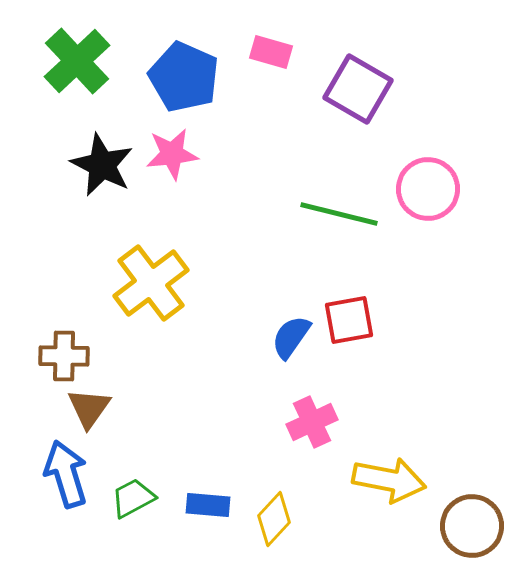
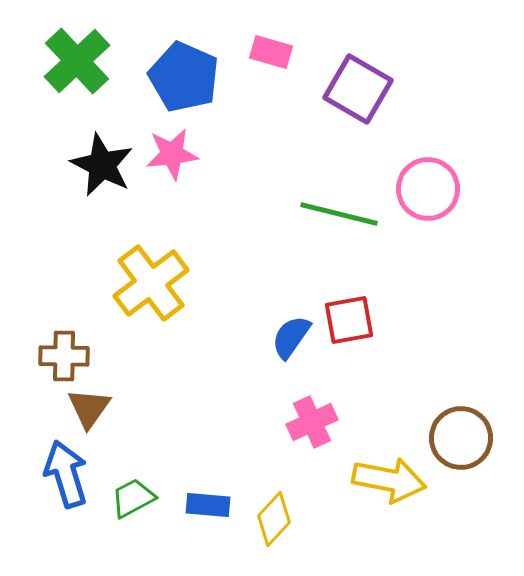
brown circle: moved 11 px left, 88 px up
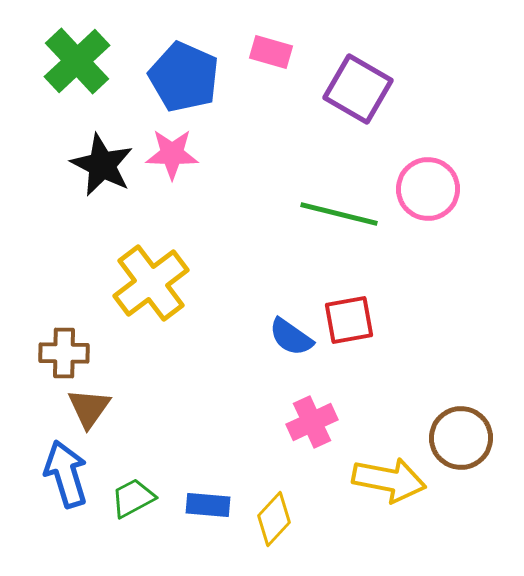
pink star: rotated 8 degrees clockwise
blue semicircle: rotated 90 degrees counterclockwise
brown cross: moved 3 px up
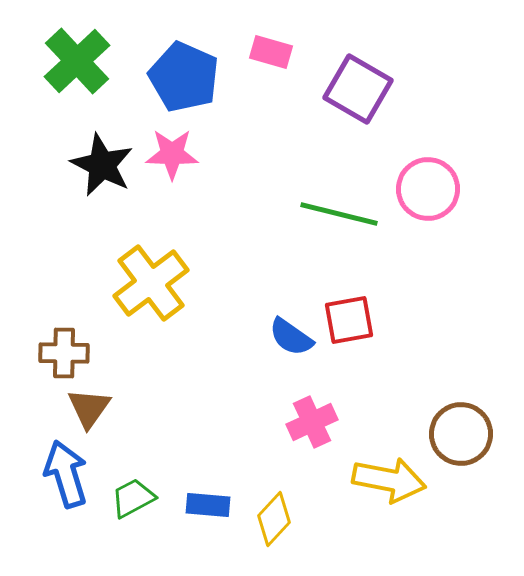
brown circle: moved 4 px up
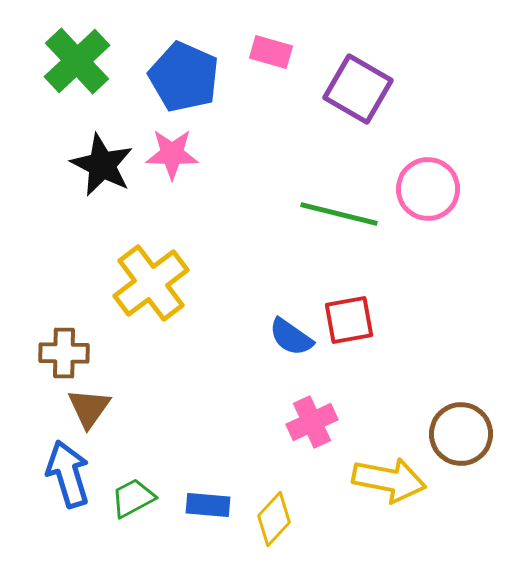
blue arrow: moved 2 px right
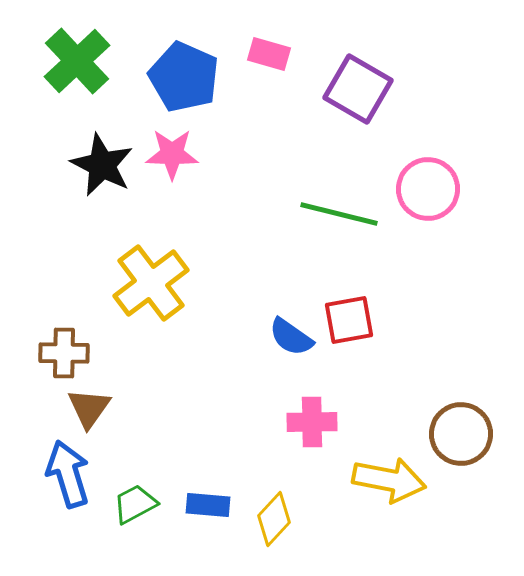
pink rectangle: moved 2 px left, 2 px down
pink cross: rotated 24 degrees clockwise
green trapezoid: moved 2 px right, 6 px down
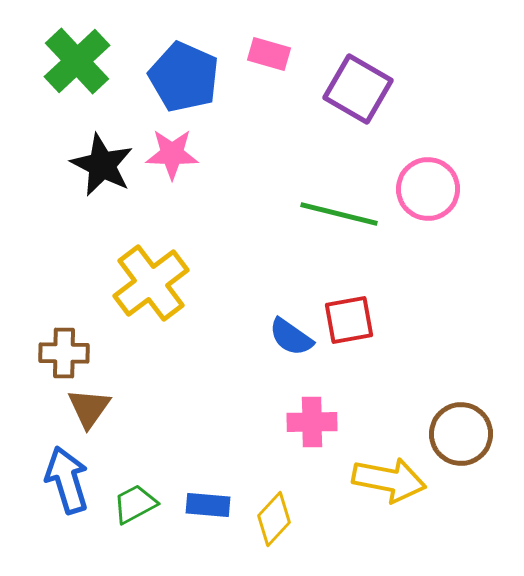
blue arrow: moved 1 px left, 6 px down
